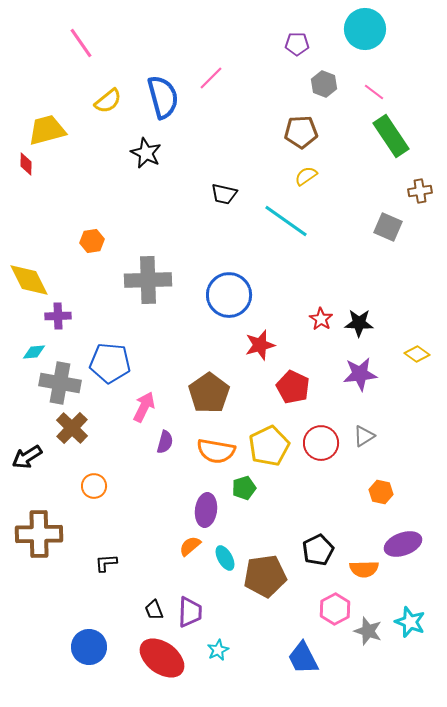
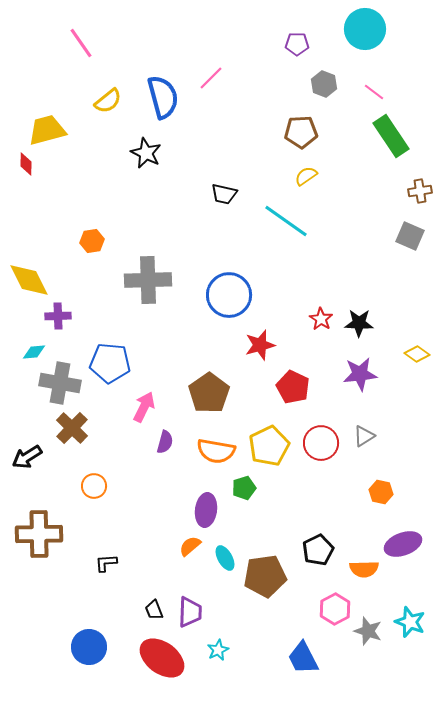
gray square at (388, 227): moved 22 px right, 9 px down
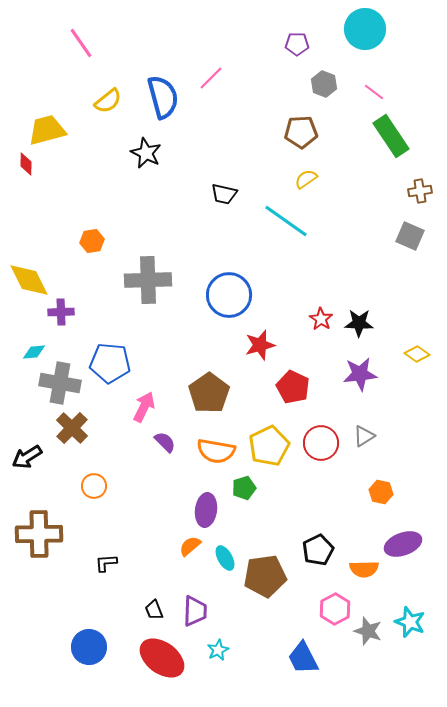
yellow semicircle at (306, 176): moved 3 px down
purple cross at (58, 316): moved 3 px right, 4 px up
purple semicircle at (165, 442): rotated 60 degrees counterclockwise
purple trapezoid at (190, 612): moved 5 px right, 1 px up
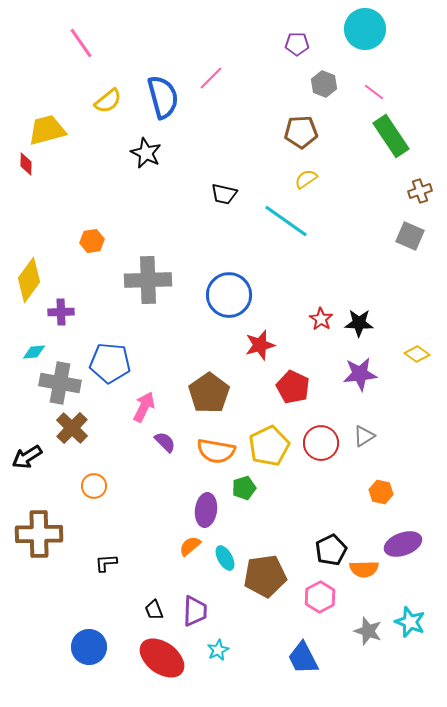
brown cross at (420, 191): rotated 10 degrees counterclockwise
yellow diamond at (29, 280): rotated 63 degrees clockwise
black pentagon at (318, 550): moved 13 px right
pink hexagon at (335, 609): moved 15 px left, 12 px up
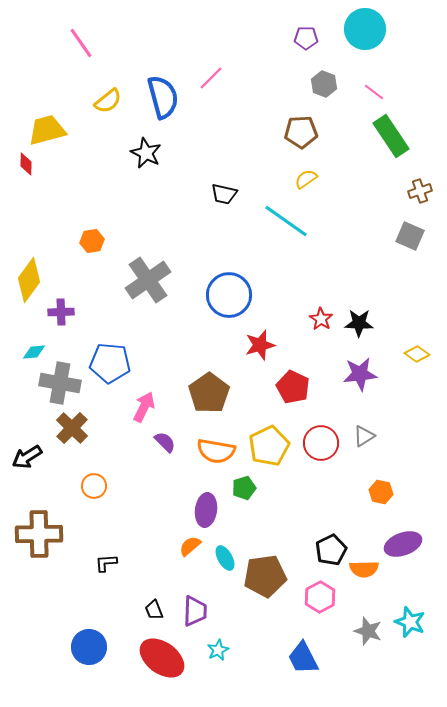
purple pentagon at (297, 44): moved 9 px right, 6 px up
gray cross at (148, 280): rotated 33 degrees counterclockwise
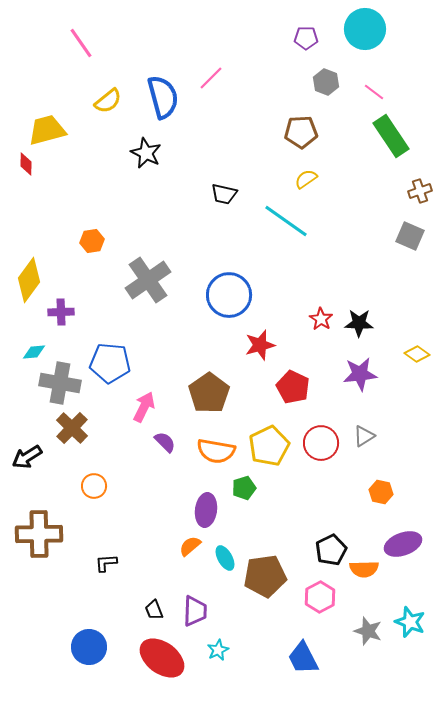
gray hexagon at (324, 84): moved 2 px right, 2 px up
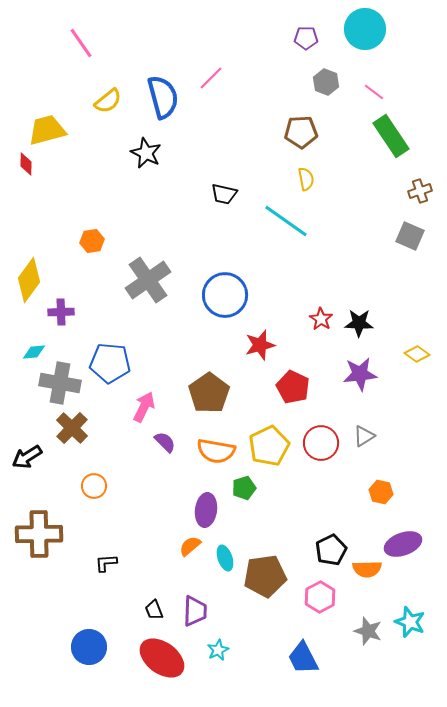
yellow semicircle at (306, 179): rotated 115 degrees clockwise
blue circle at (229, 295): moved 4 px left
cyan ellipse at (225, 558): rotated 10 degrees clockwise
orange semicircle at (364, 569): moved 3 px right
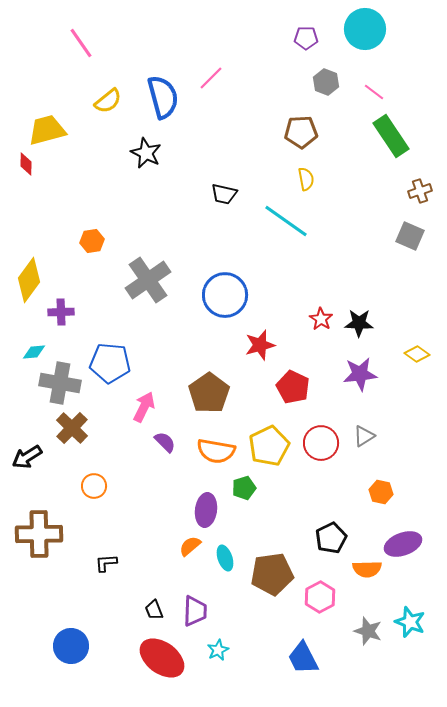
black pentagon at (331, 550): moved 12 px up
brown pentagon at (265, 576): moved 7 px right, 2 px up
blue circle at (89, 647): moved 18 px left, 1 px up
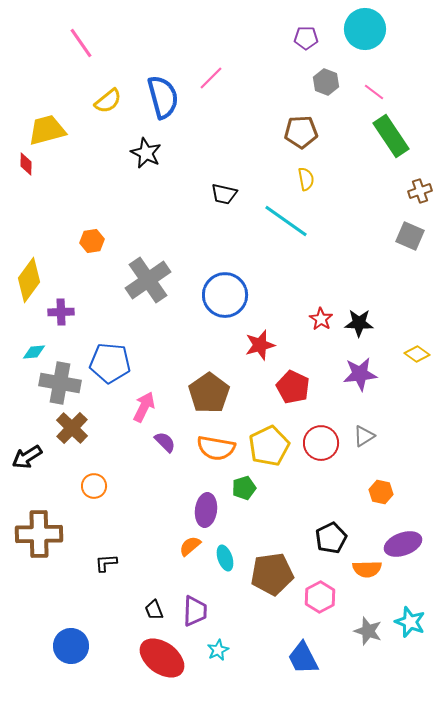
orange semicircle at (216, 451): moved 3 px up
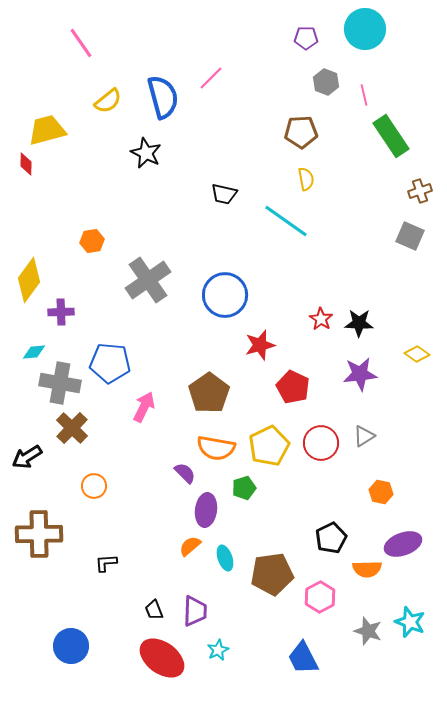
pink line at (374, 92): moved 10 px left, 3 px down; rotated 40 degrees clockwise
purple semicircle at (165, 442): moved 20 px right, 31 px down
